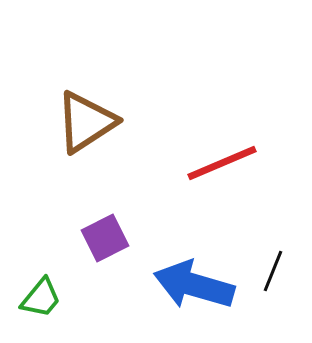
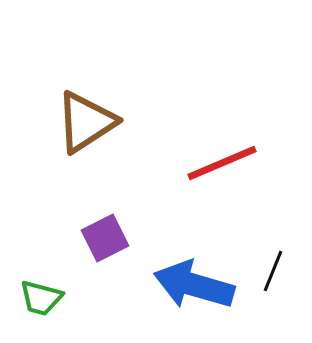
green trapezoid: rotated 66 degrees clockwise
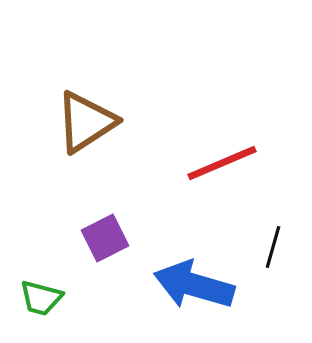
black line: moved 24 px up; rotated 6 degrees counterclockwise
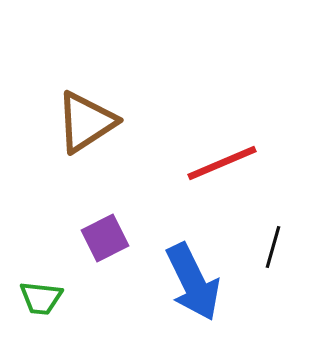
blue arrow: moved 1 px left, 3 px up; rotated 132 degrees counterclockwise
green trapezoid: rotated 9 degrees counterclockwise
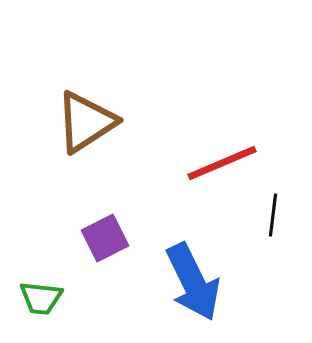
black line: moved 32 px up; rotated 9 degrees counterclockwise
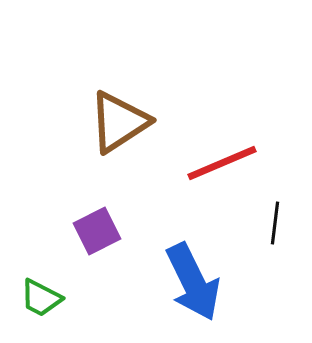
brown triangle: moved 33 px right
black line: moved 2 px right, 8 px down
purple square: moved 8 px left, 7 px up
green trapezoid: rotated 21 degrees clockwise
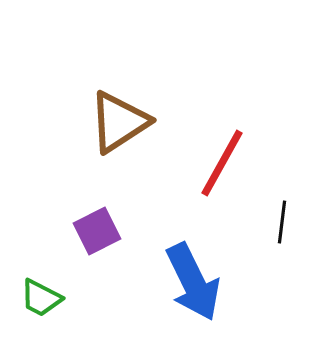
red line: rotated 38 degrees counterclockwise
black line: moved 7 px right, 1 px up
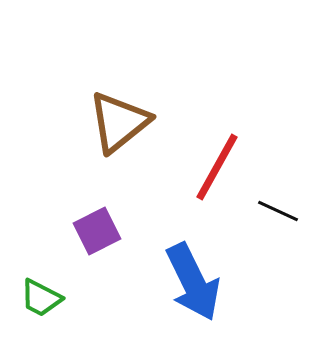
brown triangle: rotated 6 degrees counterclockwise
red line: moved 5 px left, 4 px down
black line: moved 4 px left, 11 px up; rotated 72 degrees counterclockwise
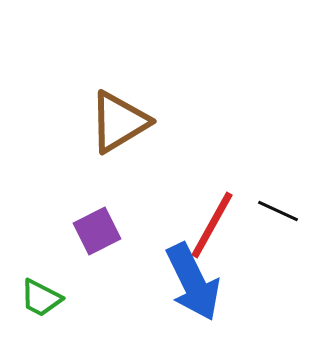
brown triangle: rotated 8 degrees clockwise
red line: moved 5 px left, 58 px down
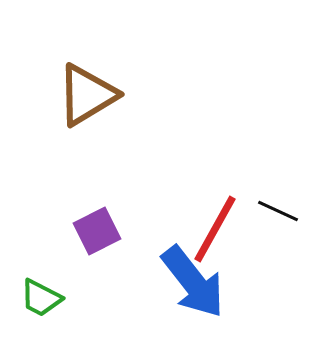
brown triangle: moved 32 px left, 27 px up
red line: moved 3 px right, 4 px down
blue arrow: rotated 12 degrees counterclockwise
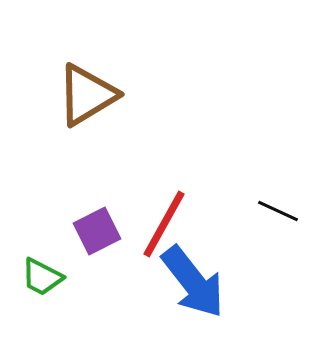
red line: moved 51 px left, 5 px up
green trapezoid: moved 1 px right, 21 px up
